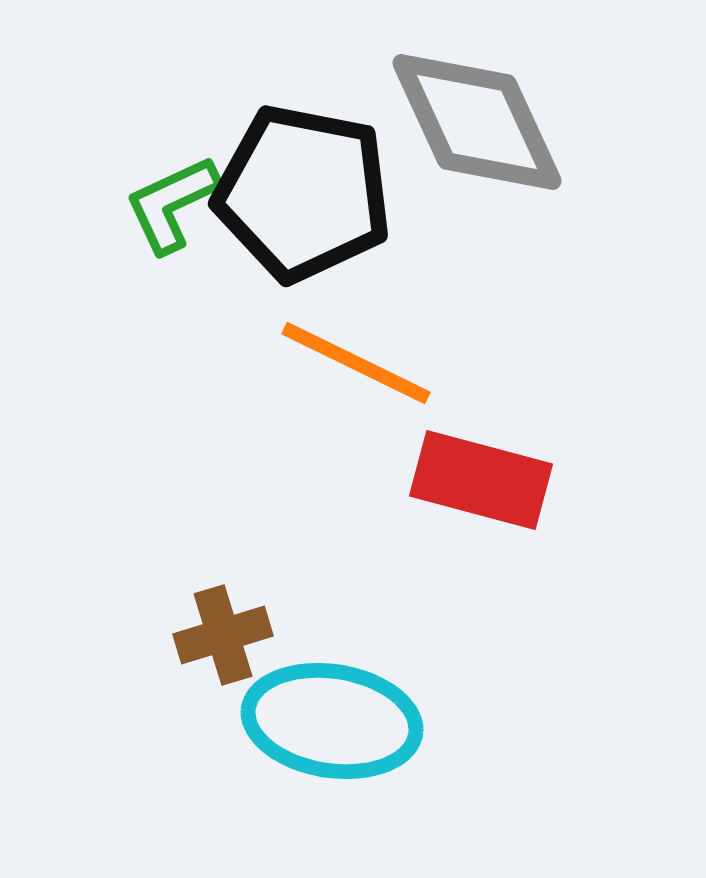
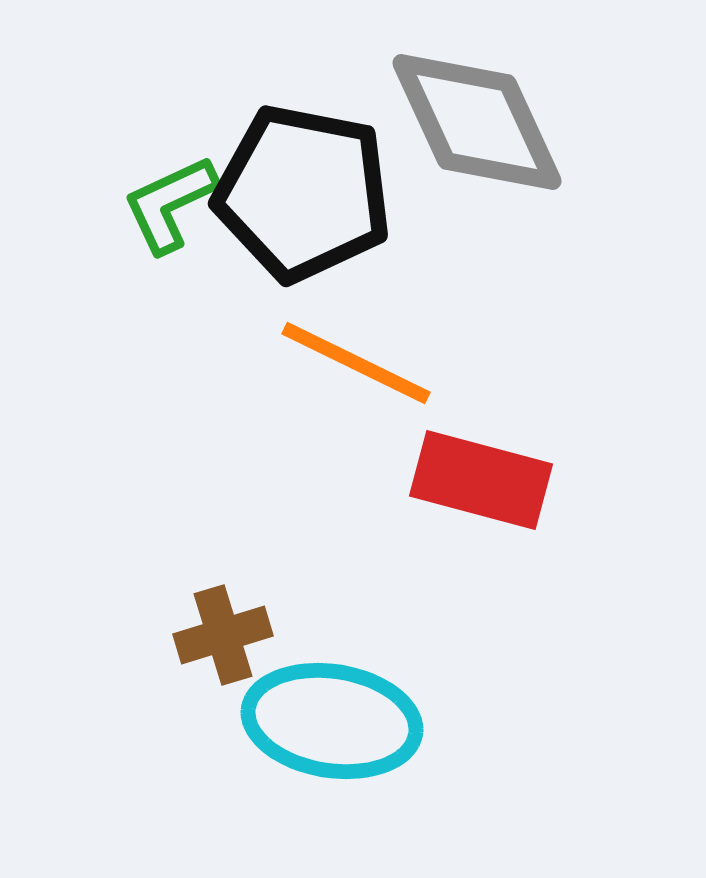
green L-shape: moved 2 px left
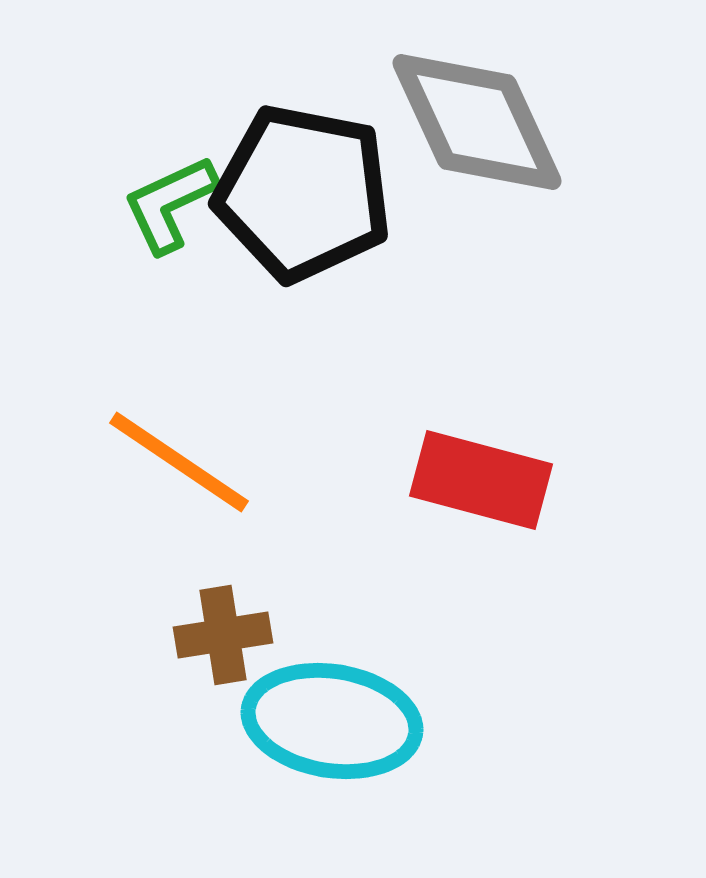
orange line: moved 177 px left, 99 px down; rotated 8 degrees clockwise
brown cross: rotated 8 degrees clockwise
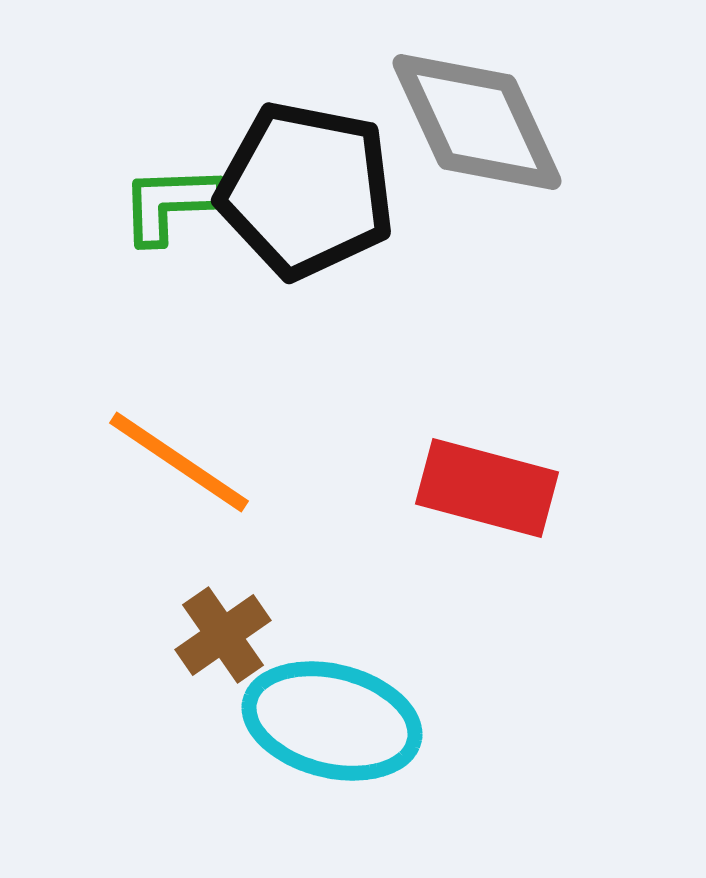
black pentagon: moved 3 px right, 3 px up
green L-shape: rotated 23 degrees clockwise
red rectangle: moved 6 px right, 8 px down
brown cross: rotated 26 degrees counterclockwise
cyan ellipse: rotated 5 degrees clockwise
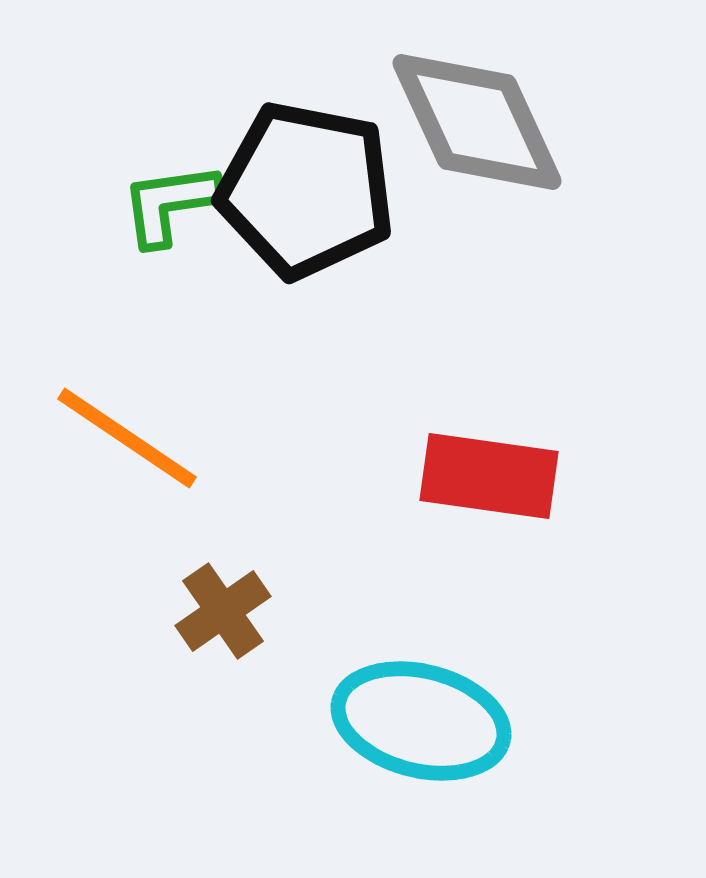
green L-shape: rotated 6 degrees counterclockwise
orange line: moved 52 px left, 24 px up
red rectangle: moved 2 px right, 12 px up; rotated 7 degrees counterclockwise
brown cross: moved 24 px up
cyan ellipse: moved 89 px right
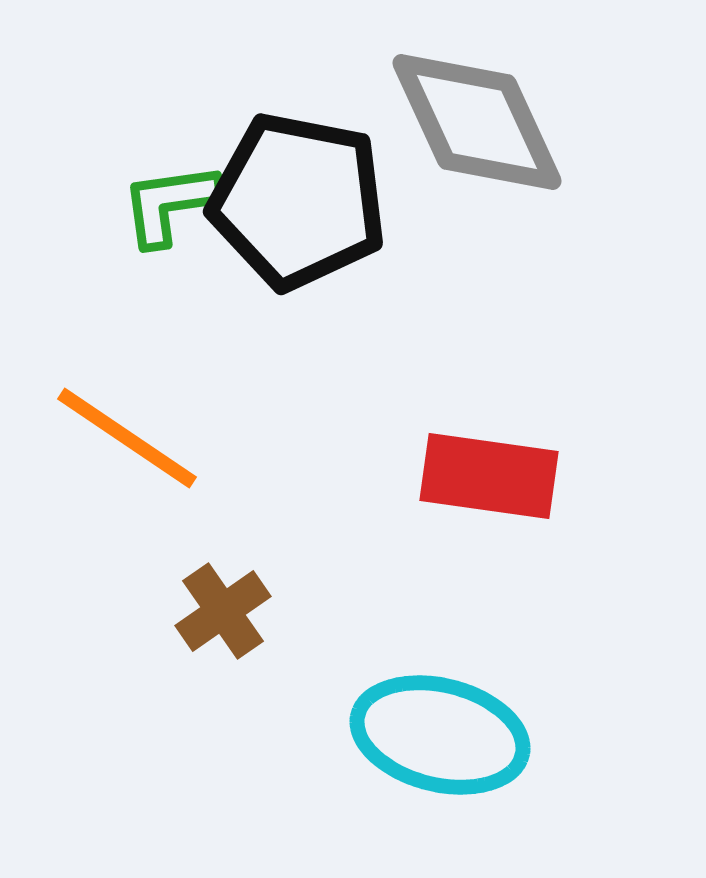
black pentagon: moved 8 px left, 11 px down
cyan ellipse: moved 19 px right, 14 px down
